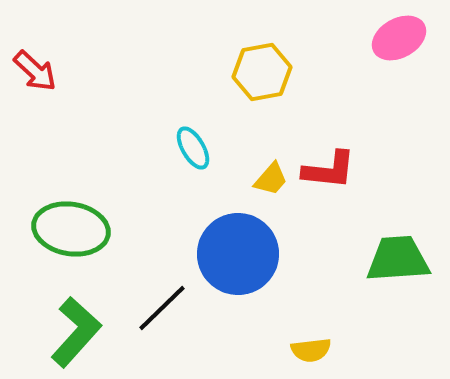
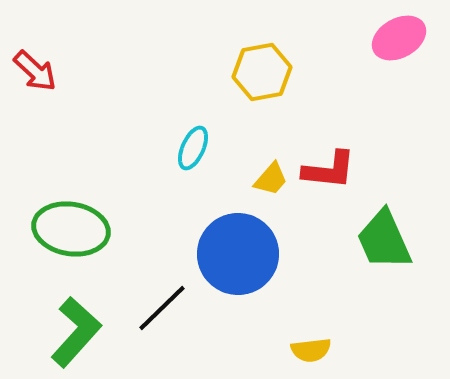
cyan ellipse: rotated 54 degrees clockwise
green trapezoid: moved 14 px left, 19 px up; rotated 110 degrees counterclockwise
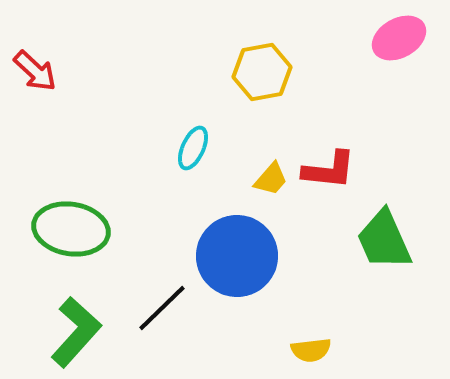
blue circle: moved 1 px left, 2 px down
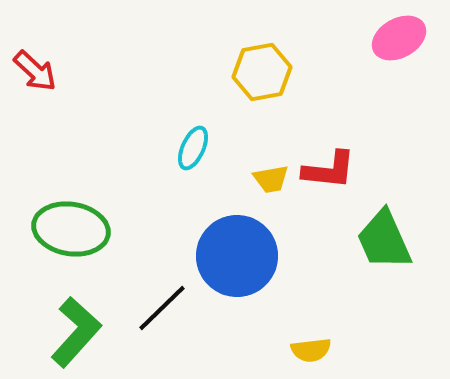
yellow trapezoid: rotated 39 degrees clockwise
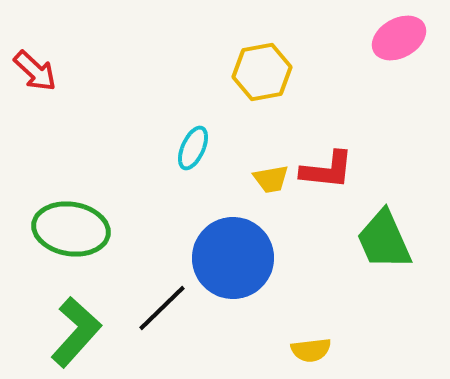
red L-shape: moved 2 px left
blue circle: moved 4 px left, 2 px down
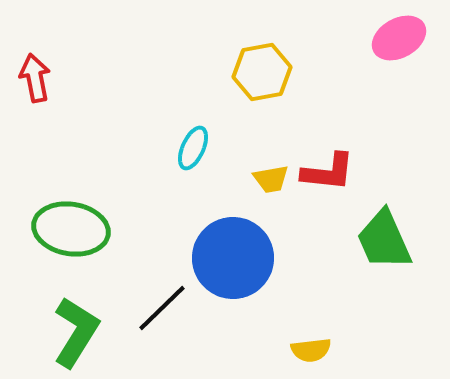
red arrow: moved 7 px down; rotated 144 degrees counterclockwise
red L-shape: moved 1 px right, 2 px down
green L-shape: rotated 10 degrees counterclockwise
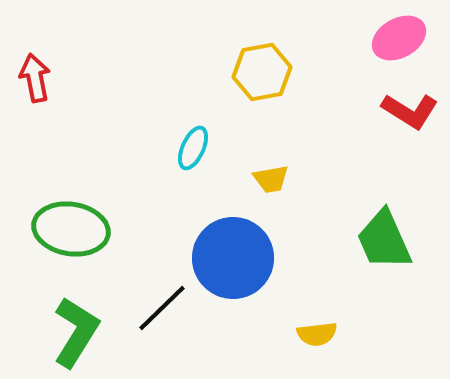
red L-shape: moved 82 px right, 61 px up; rotated 26 degrees clockwise
yellow semicircle: moved 6 px right, 16 px up
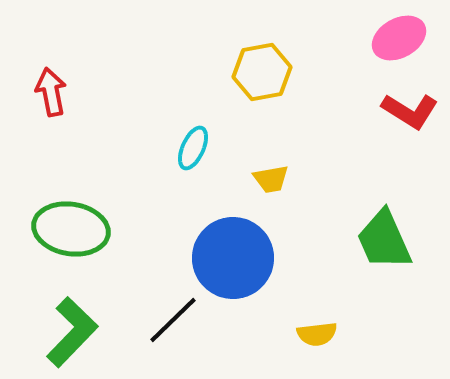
red arrow: moved 16 px right, 14 px down
black line: moved 11 px right, 12 px down
green L-shape: moved 4 px left; rotated 12 degrees clockwise
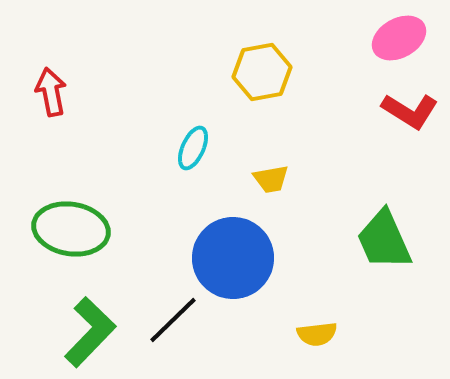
green L-shape: moved 18 px right
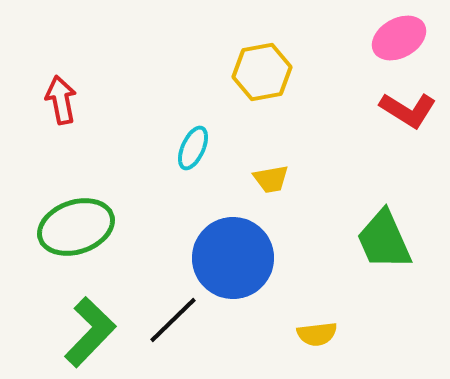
red arrow: moved 10 px right, 8 px down
red L-shape: moved 2 px left, 1 px up
green ellipse: moved 5 px right, 2 px up; rotated 28 degrees counterclockwise
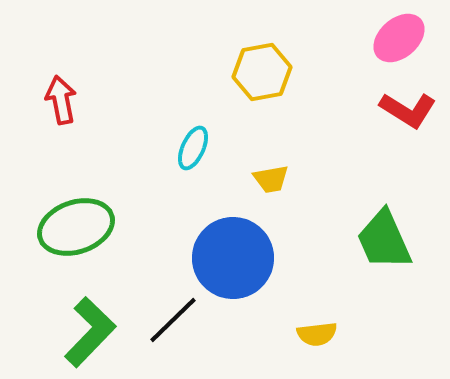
pink ellipse: rotated 12 degrees counterclockwise
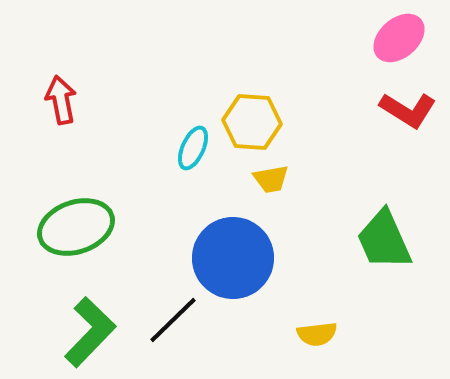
yellow hexagon: moved 10 px left, 50 px down; rotated 14 degrees clockwise
